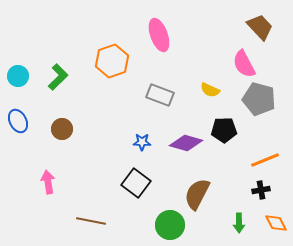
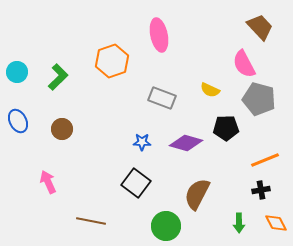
pink ellipse: rotated 8 degrees clockwise
cyan circle: moved 1 px left, 4 px up
gray rectangle: moved 2 px right, 3 px down
black pentagon: moved 2 px right, 2 px up
pink arrow: rotated 15 degrees counterclockwise
green circle: moved 4 px left, 1 px down
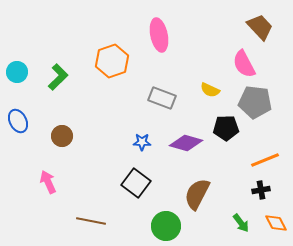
gray pentagon: moved 4 px left, 3 px down; rotated 8 degrees counterclockwise
brown circle: moved 7 px down
green arrow: moved 2 px right; rotated 36 degrees counterclockwise
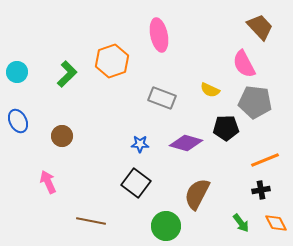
green L-shape: moved 9 px right, 3 px up
blue star: moved 2 px left, 2 px down
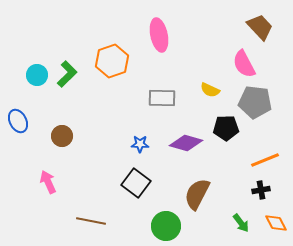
cyan circle: moved 20 px right, 3 px down
gray rectangle: rotated 20 degrees counterclockwise
